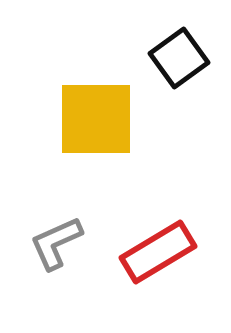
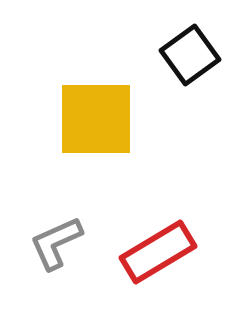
black square: moved 11 px right, 3 px up
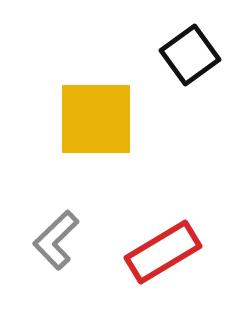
gray L-shape: moved 3 px up; rotated 20 degrees counterclockwise
red rectangle: moved 5 px right
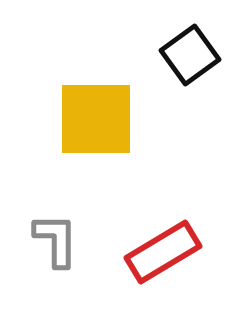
gray L-shape: rotated 134 degrees clockwise
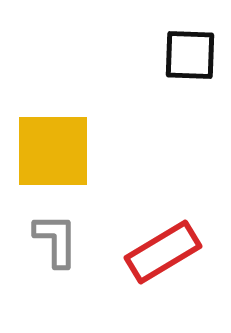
black square: rotated 38 degrees clockwise
yellow square: moved 43 px left, 32 px down
